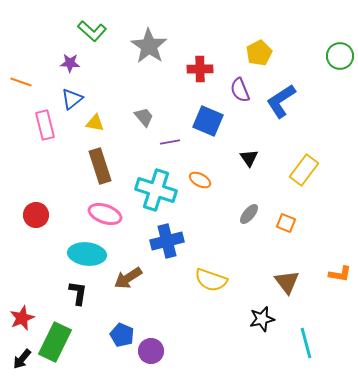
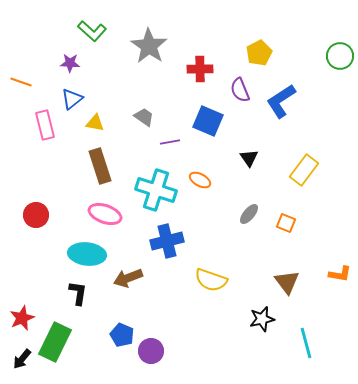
gray trapezoid: rotated 15 degrees counterclockwise
brown arrow: rotated 12 degrees clockwise
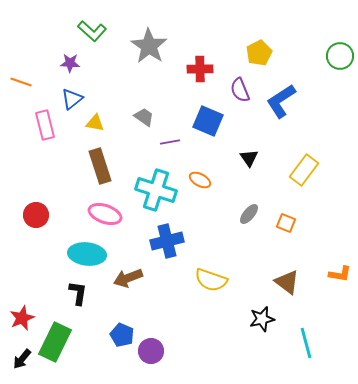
brown triangle: rotated 16 degrees counterclockwise
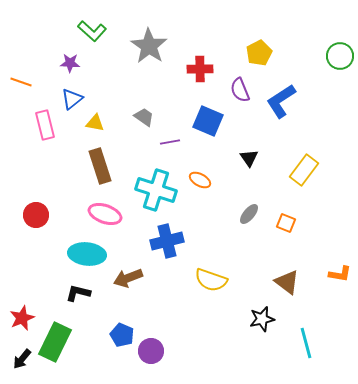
black L-shape: rotated 85 degrees counterclockwise
